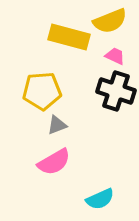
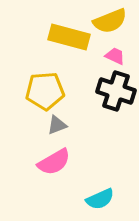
yellow pentagon: moved 3 px right
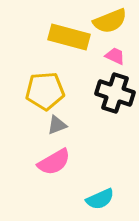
black cross: moved 1 px left, 2 px down
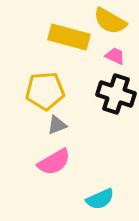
yellow semicircle: rotated 52 degrees clockwise
black cross: moved 1 px right, 1 px down
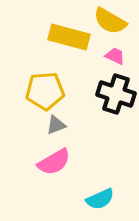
gray triangle: moved 1 px left
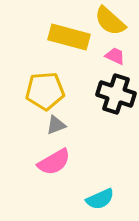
yellow semicircle: rotated 12 degrees clockwise
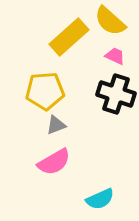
yellow rectangle: rotated 57 degrees counterclockwise
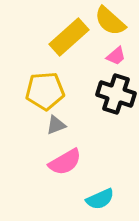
pink trapezoid: moved 1 px right; rotated 115 degrees clockwise
pink semicircle: moved 11 px right
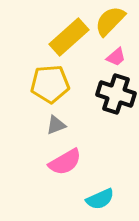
yellow semicircle: rotated 92 degrees clockwise
pink trapezoid: moved 1 px down
yellow pentagon: moved 5 px right, 7 px up
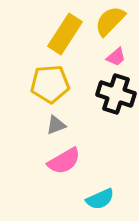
yellow rectangle: moved 4 px left, 3 px up; rotated 15 degrees counterclockwise
pink semicircle: moved 1 px left, 1 px up
